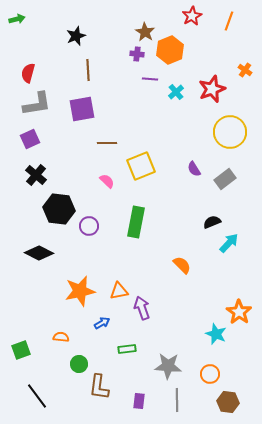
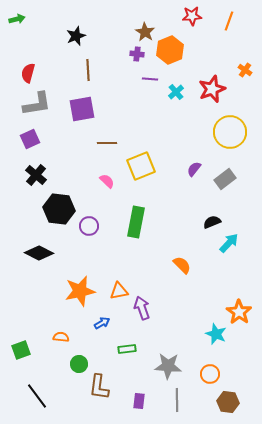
red star at (192, 16): rotated 24 degrees clockwise
purple semicircle at (194, 169): rotated 70 degrees clockwise
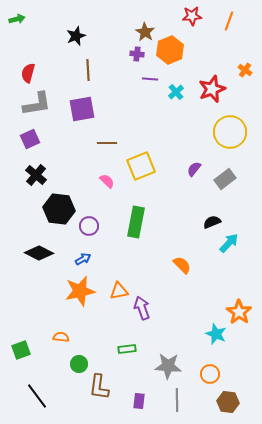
blue arrow at (102, 323): moved 19 px left, 64 px up
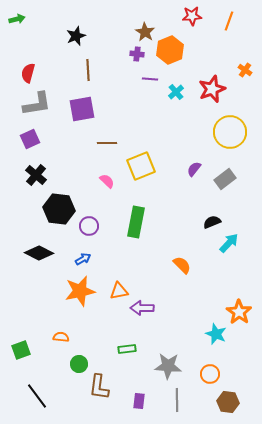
purple arrow at (142, 308): rotated 70 degrees counterclockwise
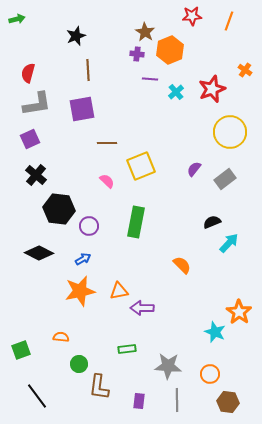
cyan star at (216, 334): moved 1 px left, 2 px up
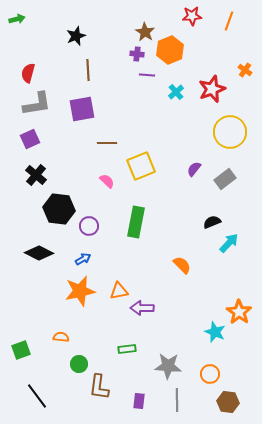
purple line at (150, 79): moved 3 px left, 4 px up
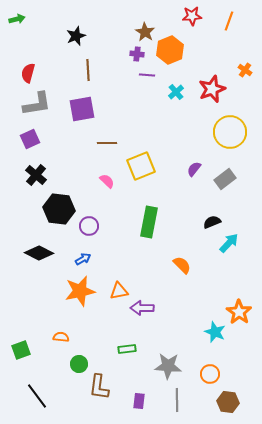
green rectangle at (136, 222): moved 13 px right
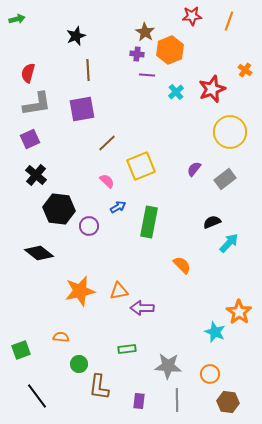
brown line at (107, 143): rotated 42 degrees counterclockwise
black diamond at (39, 253): rotated 12 degrees clockwise
blue arrow at (83, 259): moved 35 px right, 52 px up
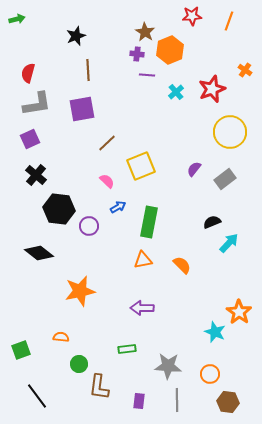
orange triangle at (119, 291): moved 24 px right, 31 px up
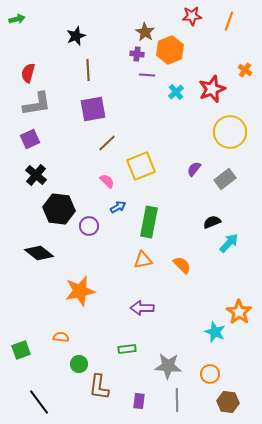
purple square at (82, 109): moved 11 px right
black line at (37, 396): moved 2 px right, 6 px down
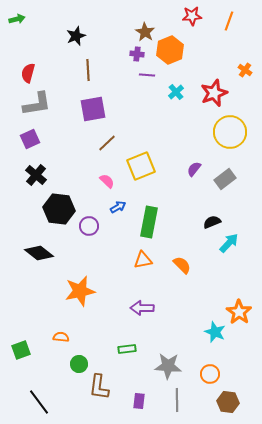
red star at (212, 89): moved 2 px right, 4 px down
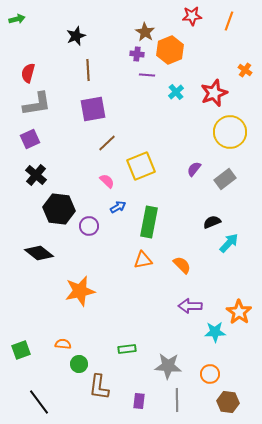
purple arrow at (142, 308): moved 48 px right, 2 px up
cyan star at (215, 332): rotated 25 degrees counterclockwise
orange semicircle at (61, 337): moved 2 px right, 7 px down
